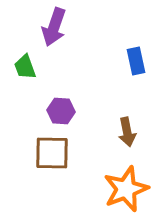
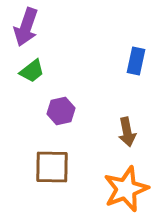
purple arrow: moved 28 px left
blue rectangle: rotated 24 degrees clockwise
green trapezoid: moved 7 px right, 4 px down; rotated 108 degrees counterclockwise
purple hexagon: rotated 16 degrees counterclockwise
brown square: moved 14 px down
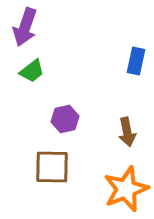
purple arrow: moved 1 px left
purple hexagon: moved 4 px right, 8 px down
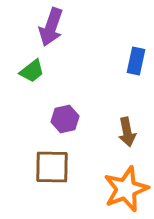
purple arrow: moved 26 px right
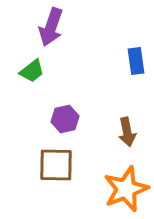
blue rectangle: rotated 20 degrees counterclockwise
brown square: moved 4 px right, 2 px up
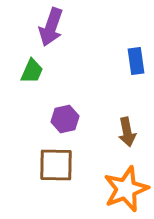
green trapezoid: rotated 28 degrees counterclockwise
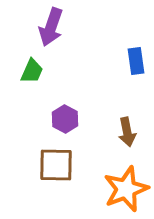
purple hexagon: rotated 20 degrees counterclockwise
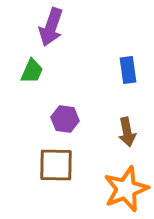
blue rectangle: moved 8 px left, 9 px down
purple hexagon: rotated 20 degrees counterclockwise
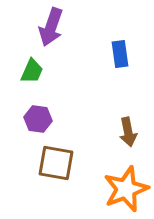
blue rectangle: moved 8 px left, 16 px up
purple hexagon: moved 27 px left
brown arrow: moved 1 px right
brown square: moved 2 px up; rotated 9 degrees clockwise
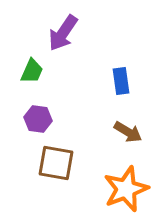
purple arrow: moved 12 px right, 6 px down; rotated 15 degrees clockwise
blue rectangle: moved 1 px right, 27 px down
brown arrow: rotated 48 degrees counterclockwise
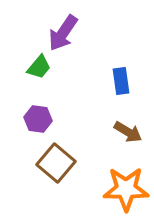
green trapezoid: moved 7 px right, 4 px up; rotated 16 degrees clockwise
brown square: rotated 30 degrees clockwise
orange star: rotated 21 degrees clockwise
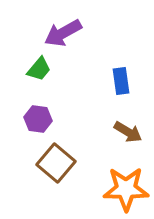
purple arrow: rotated 27 degrees clockwise
green trapezoid: moved 2 px down
